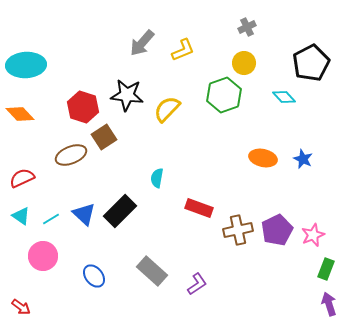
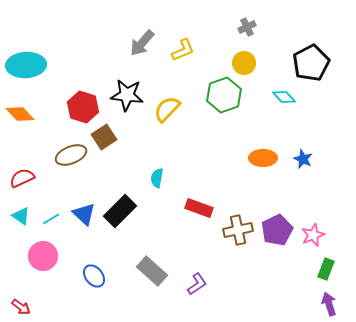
orange ellipse: rotated 12 degrees counterclockwise
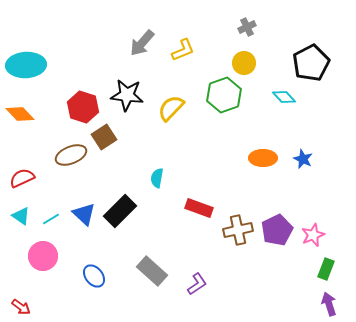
yellow semicircle: moved 4 px right, 1 px up
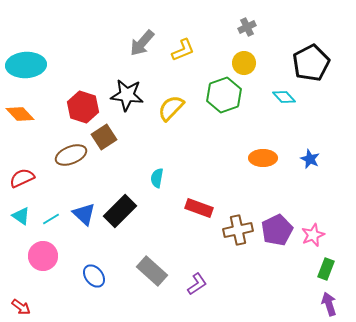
blue star: moved 7 px right
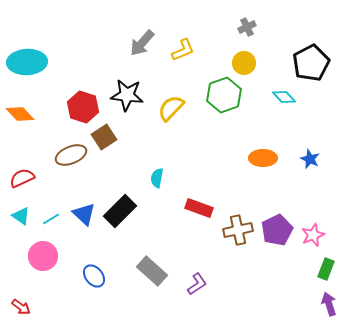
cyan ellipse: moved 1 px right, 3 px up
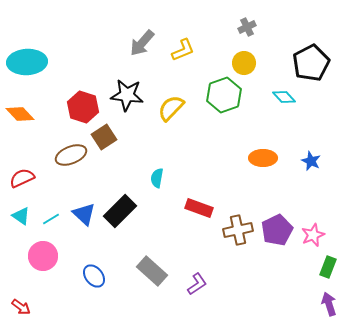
blue star: moved 1 px right, 2 px down
green rectangle: moved 2 px right, 2 px up
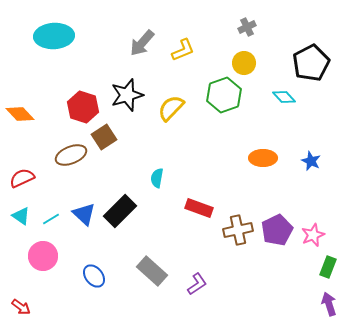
cyan ellipse: moved 27 px right, 26 px up
black star: rotated 24 degrees counterclockwise
